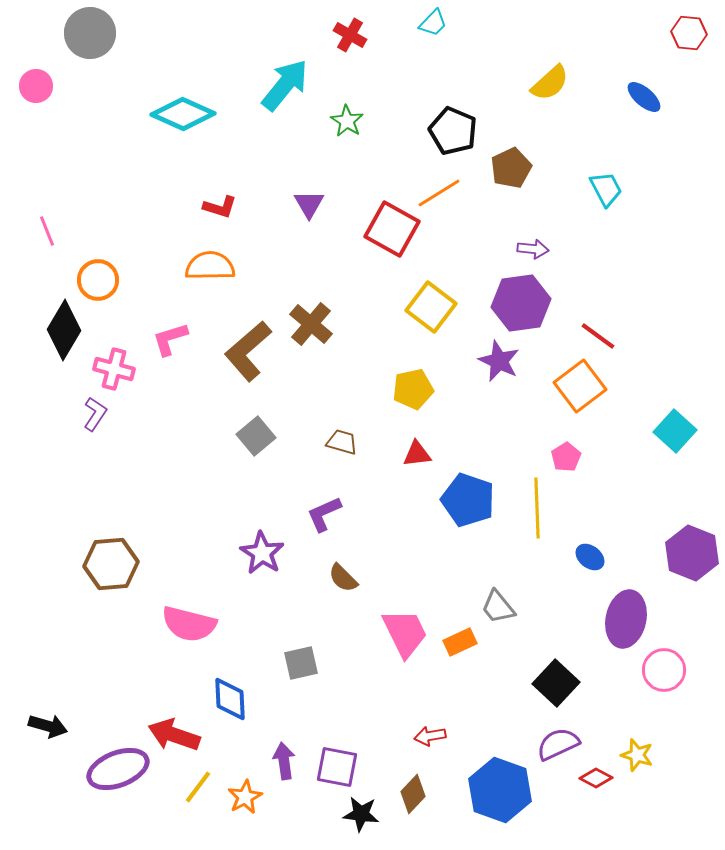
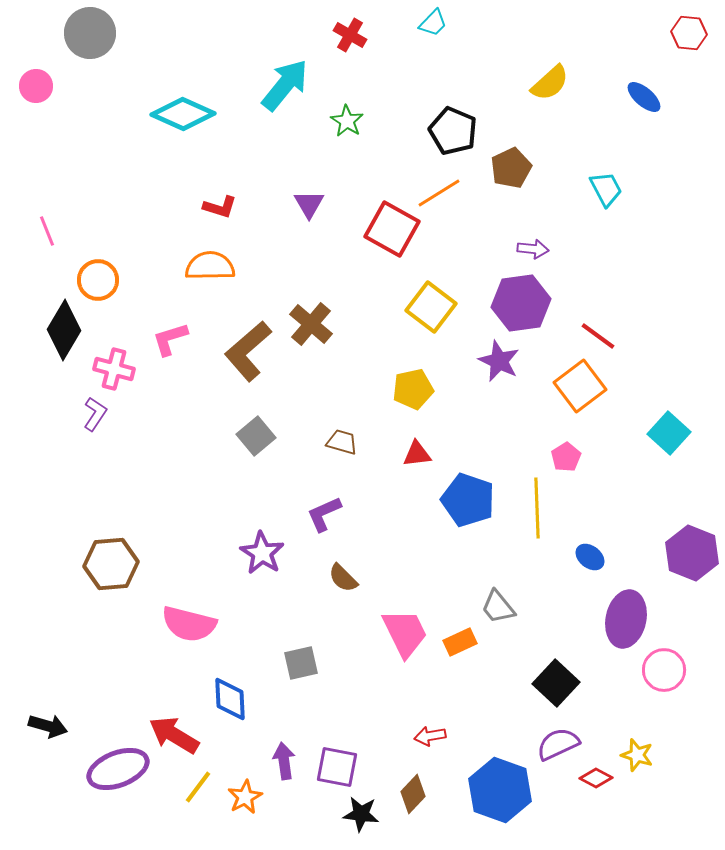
cyan square at (675, 431): moved 6 px left, 2 px down
red arrow at (174, 735): rotated 12 degrees clockwise
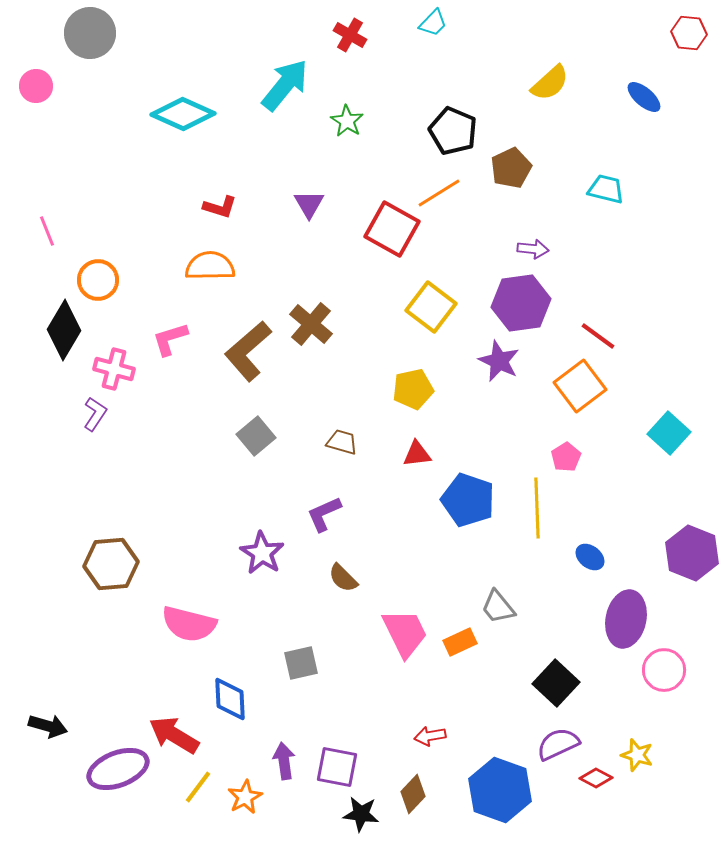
cyan trapezoid at (606, 189): rotated 48 degrees counterclockwise
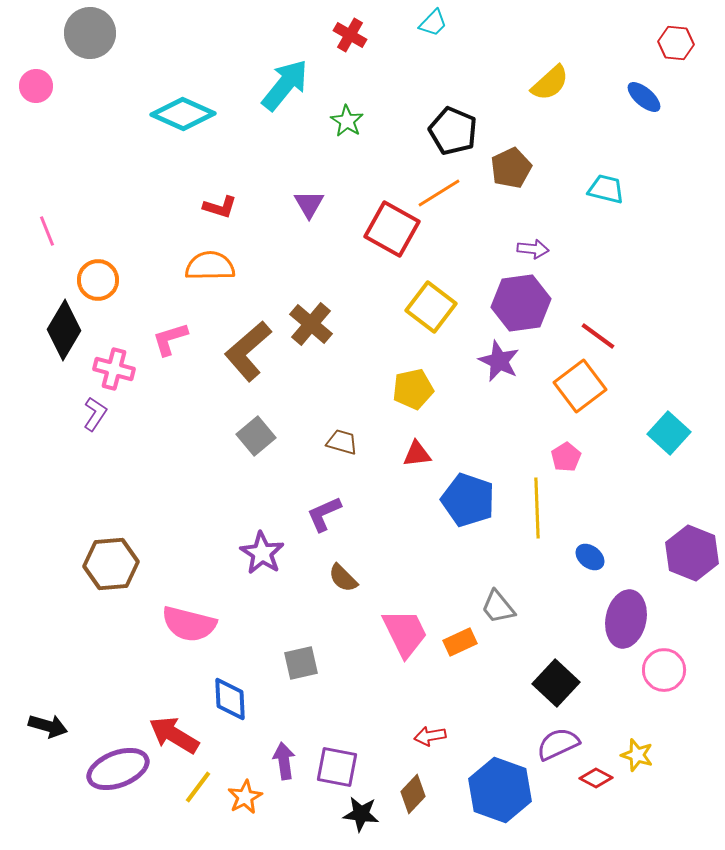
red hexagon at (689, 33): moved 13 px left, 10 px down
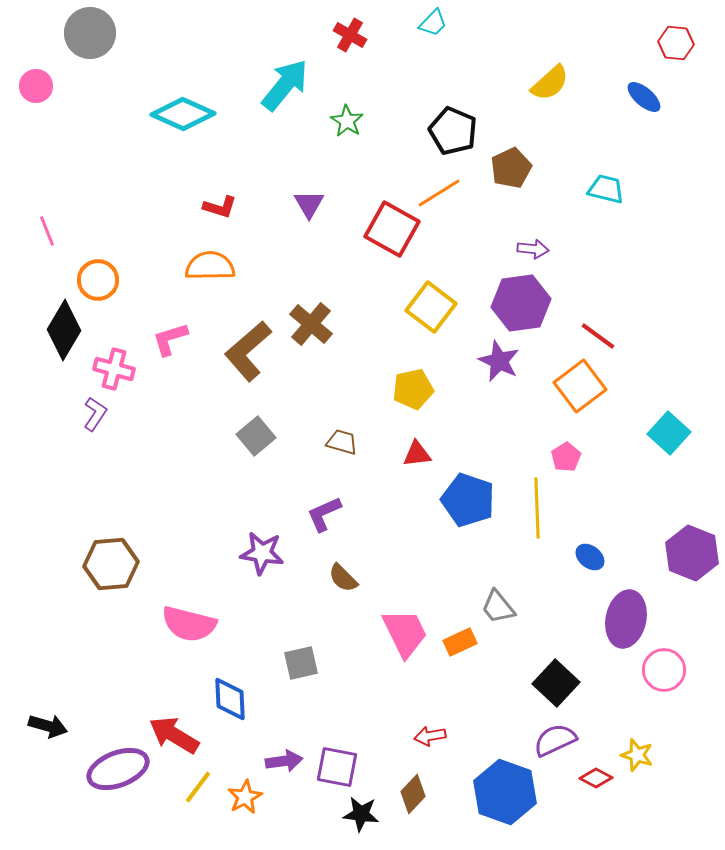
purple star at (262, 553): rotated 24 degrees counterclockwise
purple semicircle at (558, 744): moved 3 px left, 4 px up
purple arrow at (284, 761): rotated 90 degrees clockwise
blue hexagon at (500, 790): moved 5 px right, 2 px down
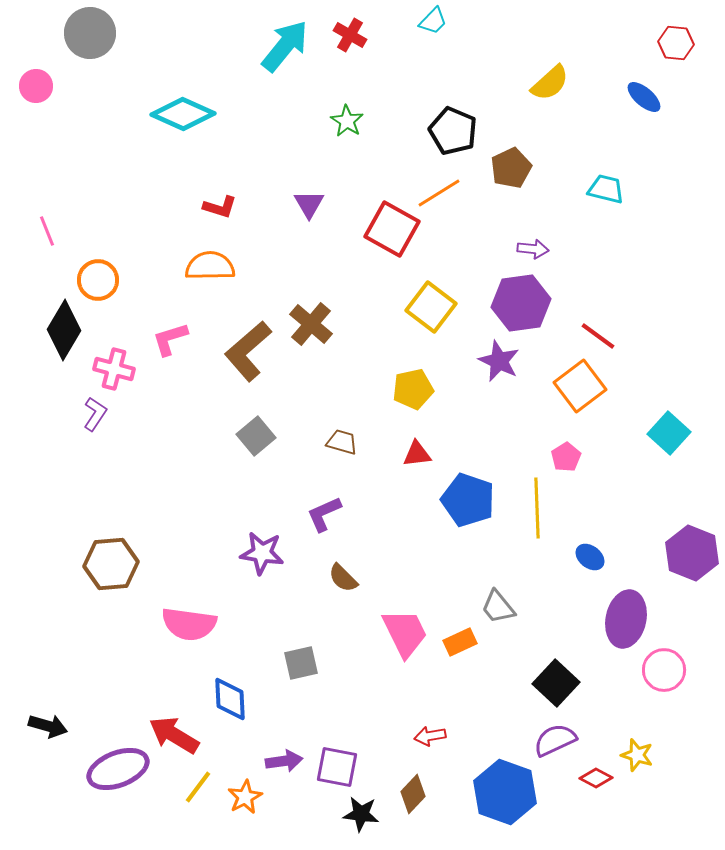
cyan trapezoid at (433, 23): moved 2 px up
cyan arrow at (285, 85): moved 39 px up
pink semicircle at (189, 624): rotated 6 degrees counterclockwise
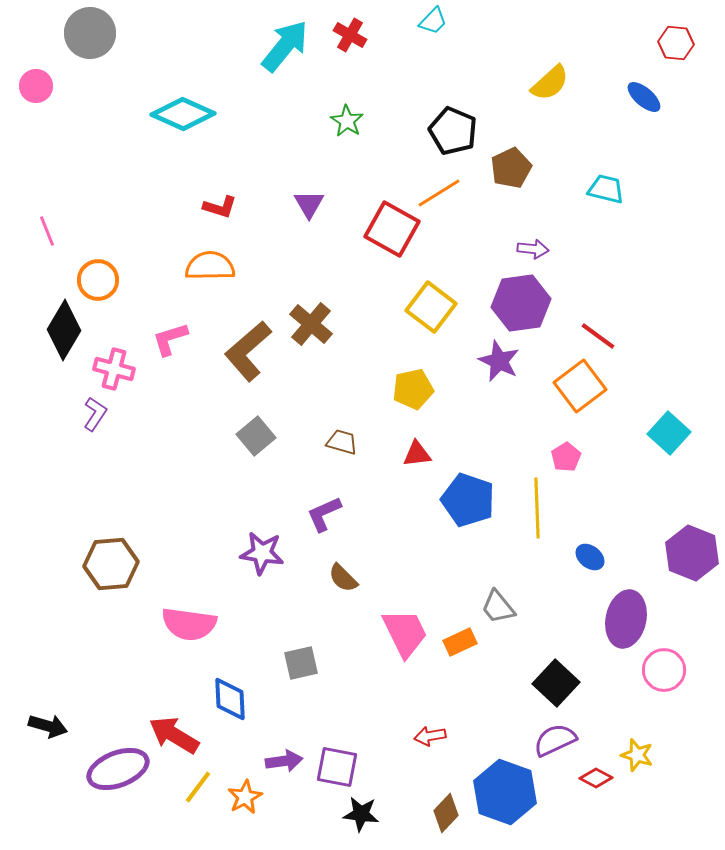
brown diamond at (413, 794): moved 33 px right, 19 px down
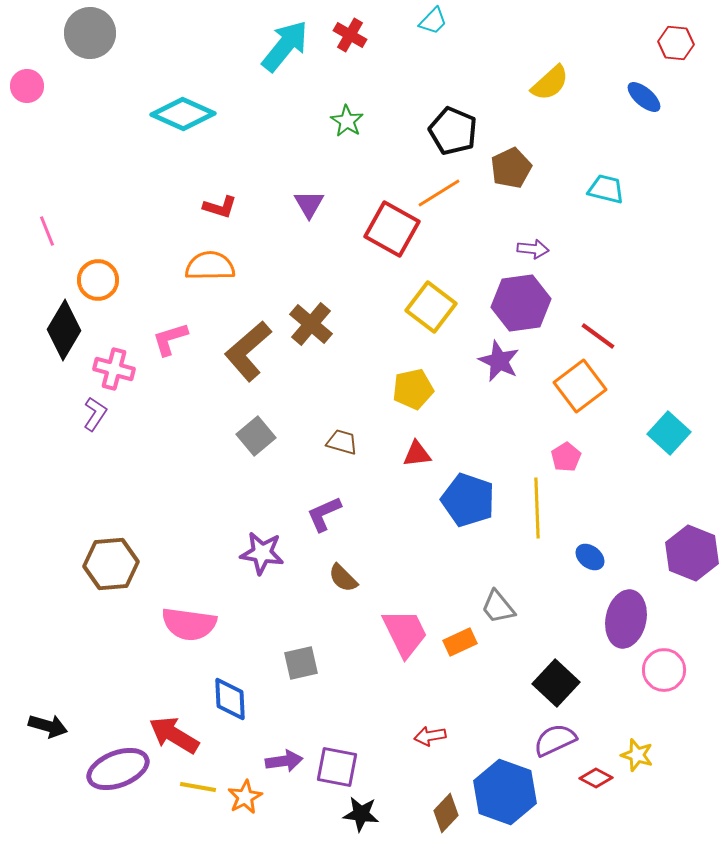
pink circle at (36, 86): moved 9 px left
yellow line at (198, 787): rotated 63 degrees clockwise
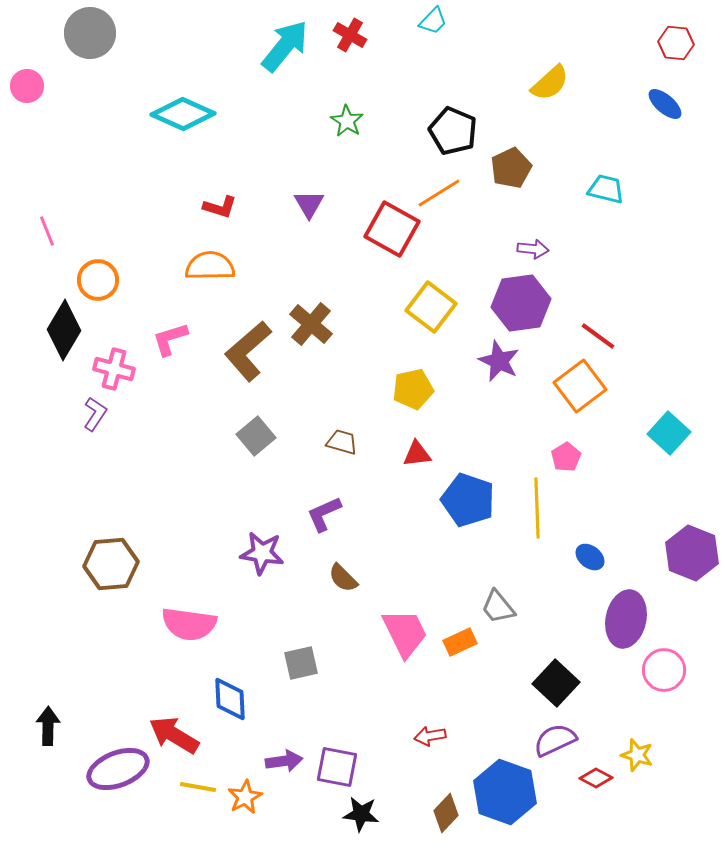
blue ellipse at (644, 97): moved 21 px right, 7 px down
black arrow at (48, 726): rotated 105 degrees counterclockwise
